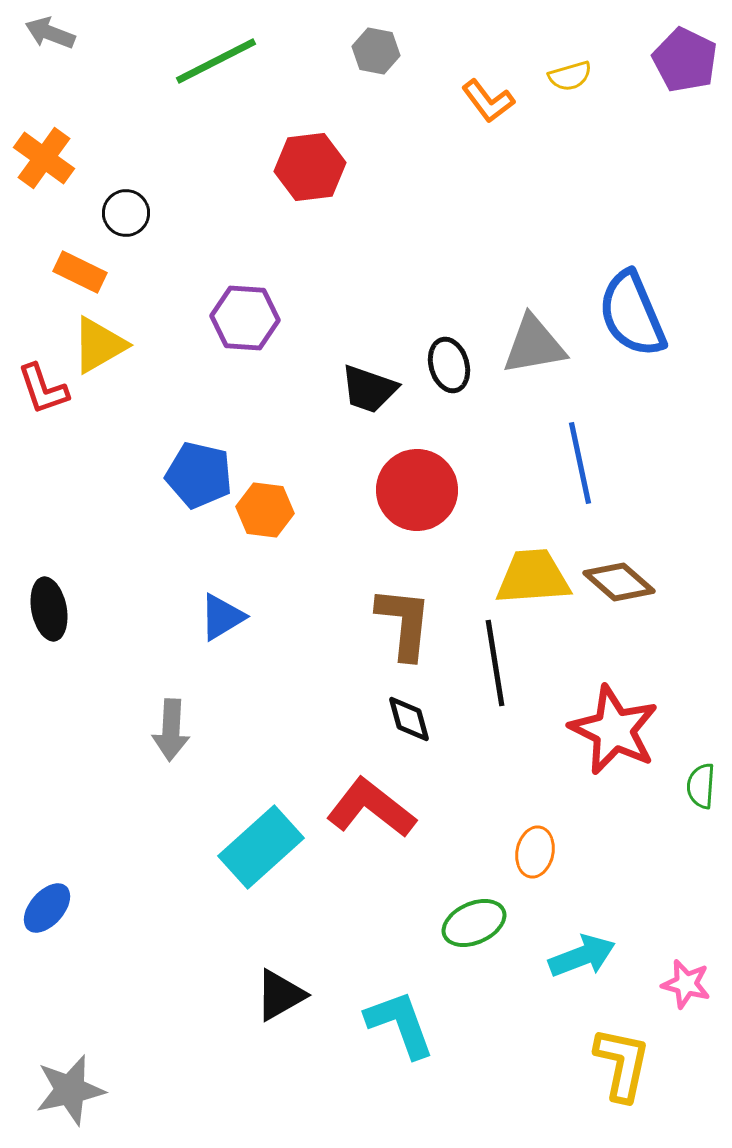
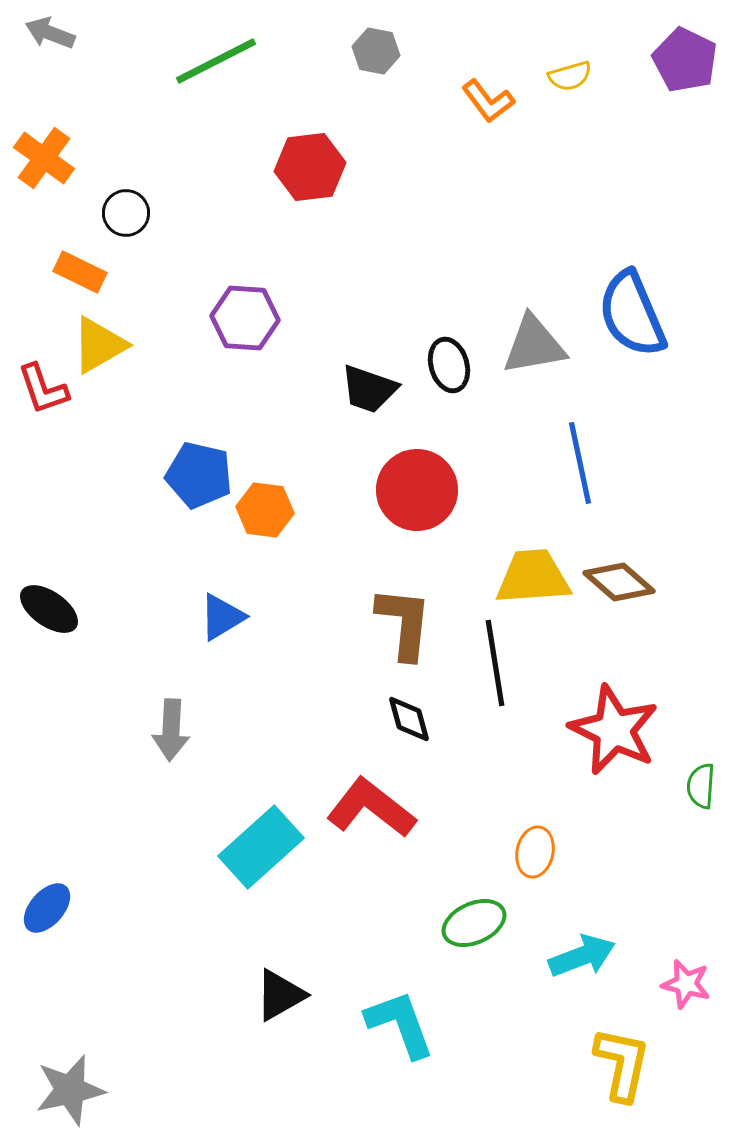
black ellipse at (49, 609): rotated 44 degrees counterclockwise
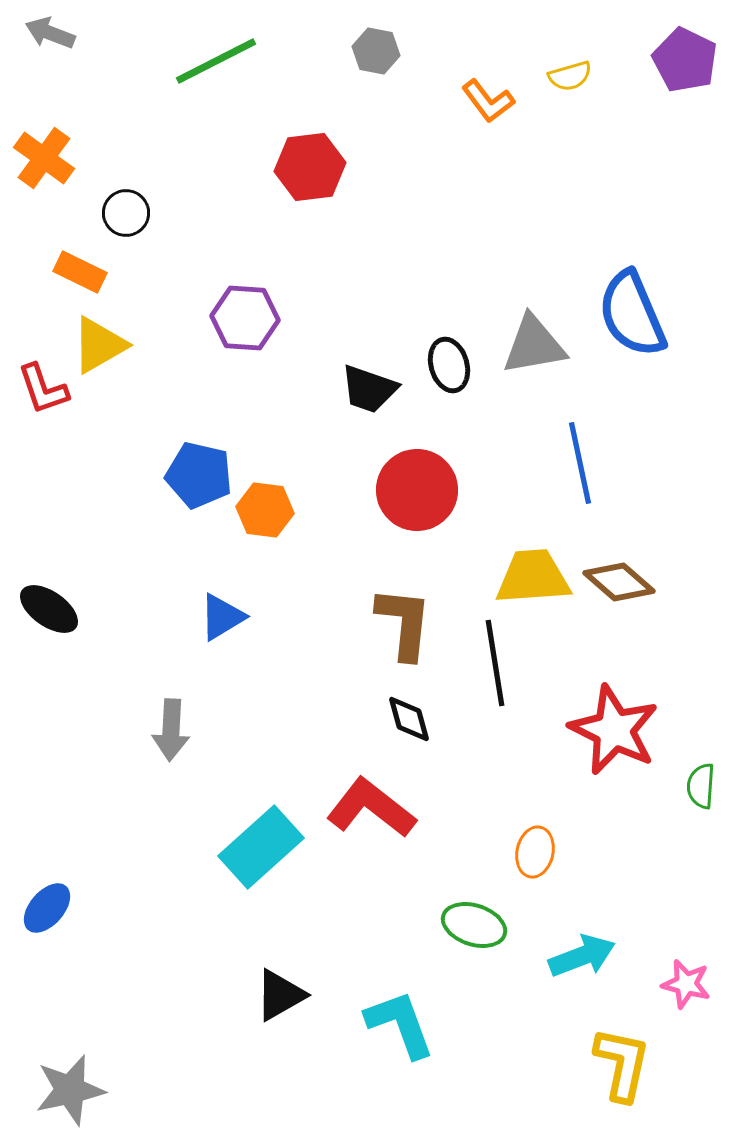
green ellipse at (474, 923): moved 2 px down; rotated 42 degrees clockwise
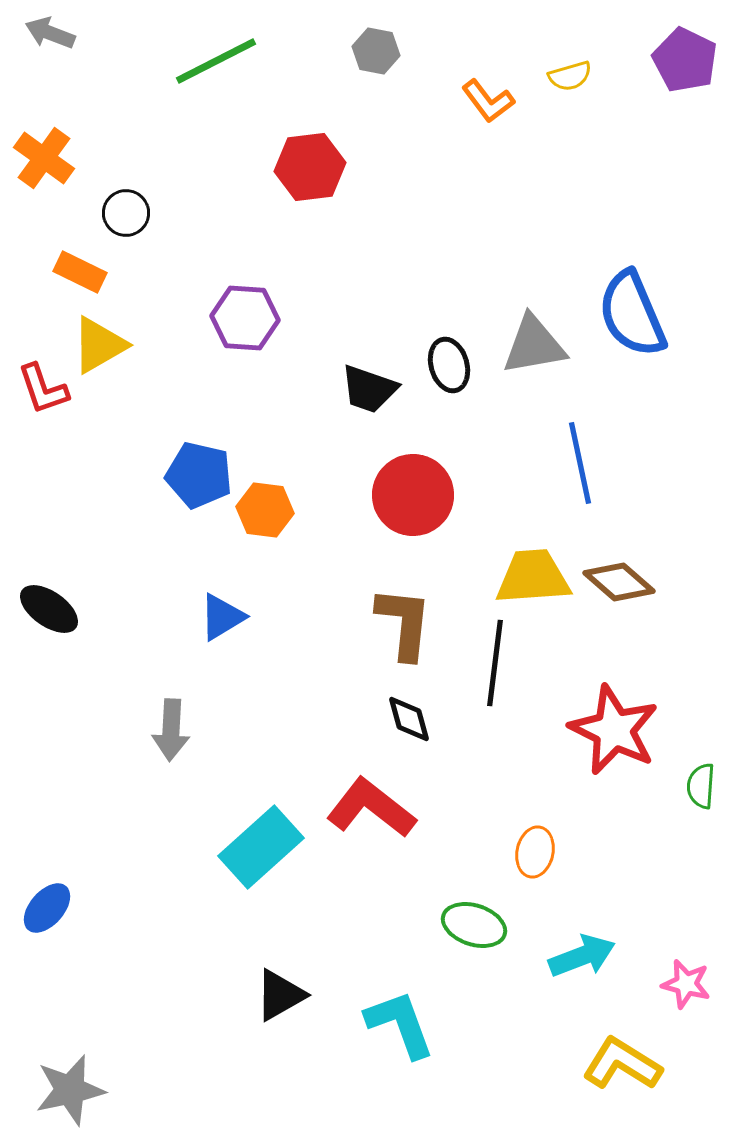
red circle at (417, 490): moved 4 px left, 5 px down
black line at (495, 663): rotated 16 degrees clockwise
yellow L-shape at (622, 1064): rotated 70 degrees counterclockwise
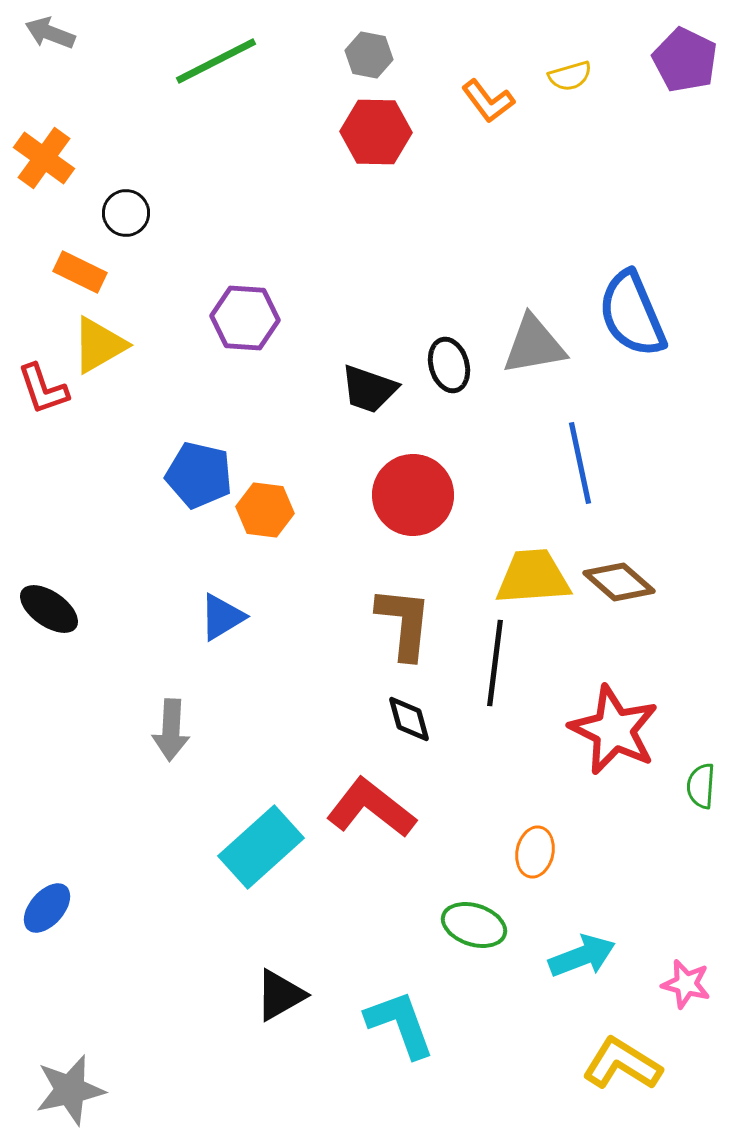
gray hexagon at (376, 51): moved 7 px left, 4 px down
red hexagon at (310, 167): moved 66 px right, 35 px up; rotated 8 degrees clockwise
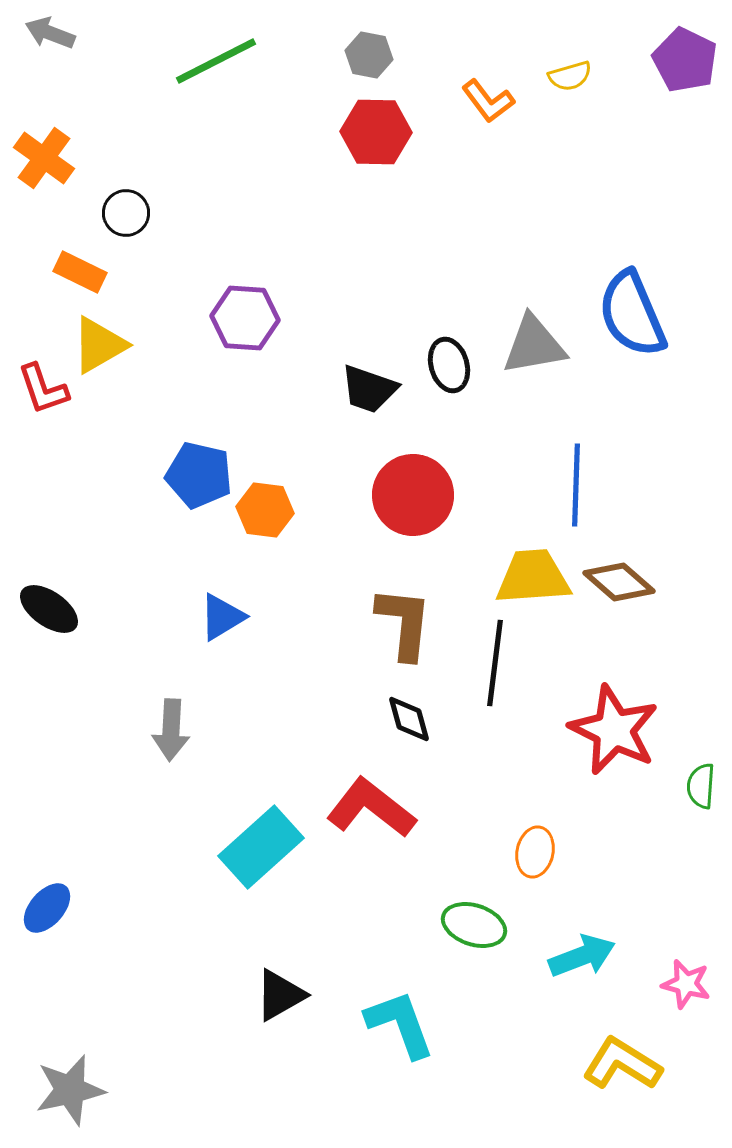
blue line at (580, 463): moved 4 px left, 22 px down; rotated 14 degrees clockwise
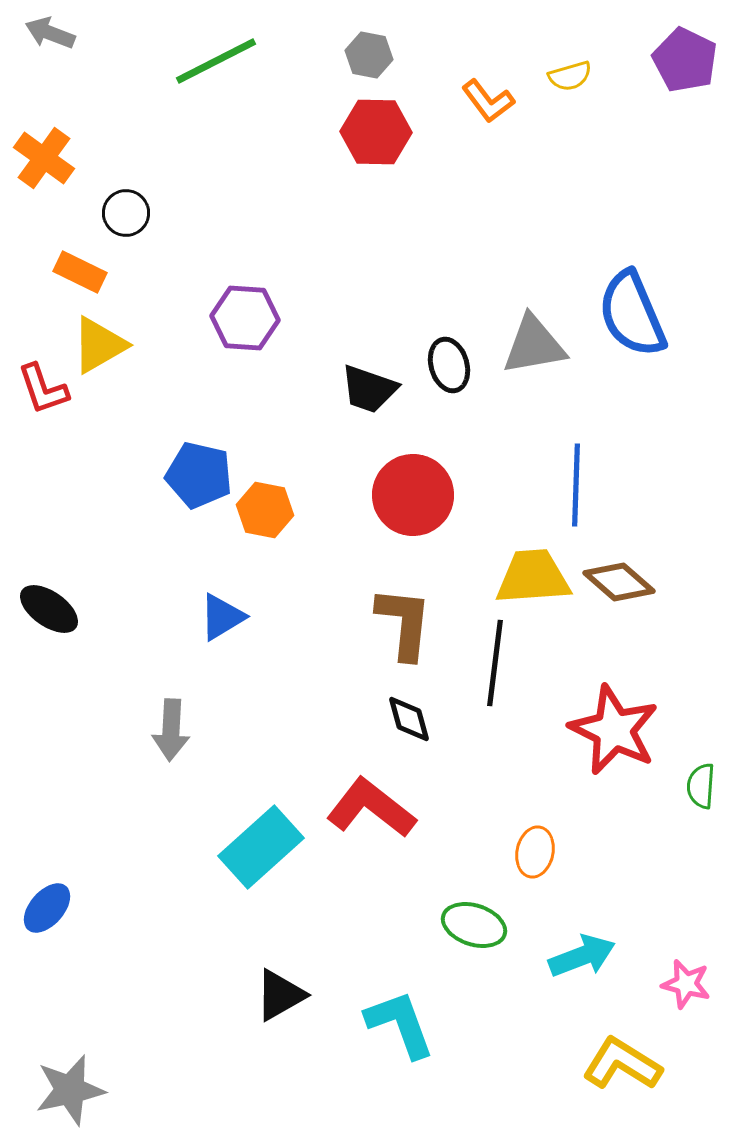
orange hexagon at (265, 510): rotated 4 degrees clockwise
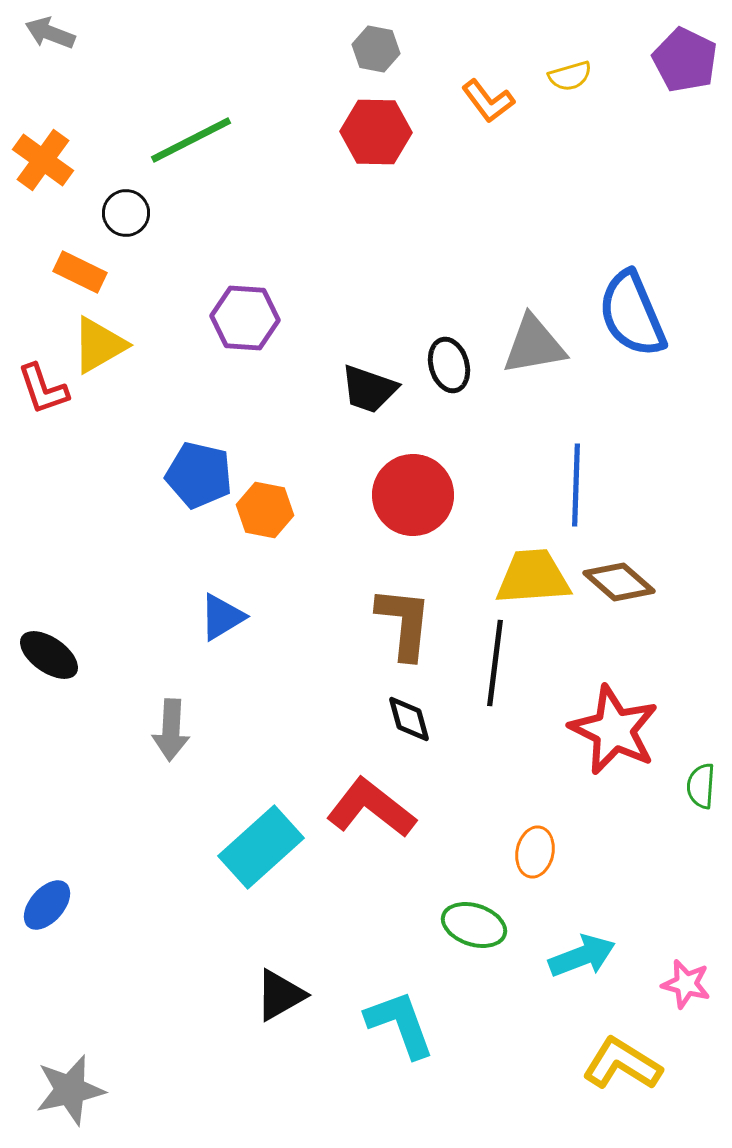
gray hexagon at (369, 55): moved 7 px right, 6 px up
green line at (216, 61): moved 25 px left, 79 px down
orange cross at (44, 158): moved 1 px left, 2 px down
black ellipse at (49, 609): moved 46 px down
blue ellipse at (47, 908): moved 3 px up
